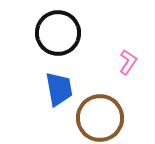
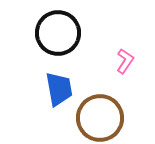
pink L-shape: moved 3 px left, 1 px up
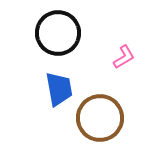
pink L-shape: moved 1 px left, 4 px up; rotated 25 degrees clockwise
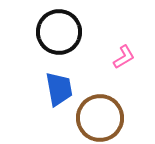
black circle: moved 1 px right, 1 px up
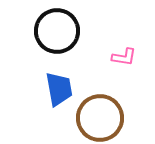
black circle: moved 2 px left, 1 px up
pink L-shape: rotated 40 degrees clockwise
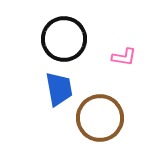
black circle: moved 7 px right, 8 px down
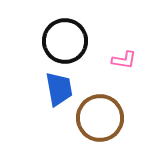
black circle: moved 1 px right, 2 px down
pink L-shape: moved 3 px down
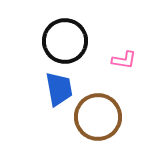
brown circle: moved 2 px left, 1 px up
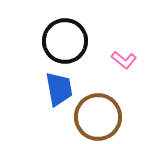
pink L-shape: rotated 30 degrees clockwise
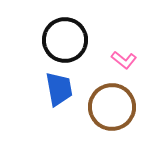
black circle: moved 1 px up
brown circle: moved 14 px right, 10 px up
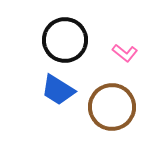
pink L-shape: moved 1 px right, 7 px up
blue trapezoid: moved 1 px left, 1 px down; rotated 132 degrees clockwise
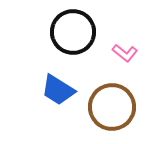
black circle: moved 8 px right, 8 px up
